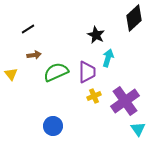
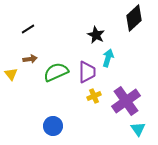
brown arrow: moved 4 px left, 4 px down
purple cross: moved 1 px right
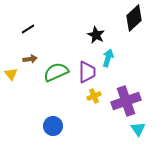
purple cross: rotated 16 degrees clockwise
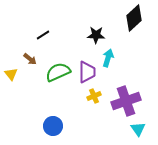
black line: moved 15 px right, 6 px down
black star: rotated 24 degrees counterclockwise
brown arrow: rotated 48 degrees clockwise
green semicircle: moved 2 px right
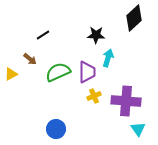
yellow triangle: rotated 40 degrees clockwise
purple cross: rotated 24 degrees clockwise
blue circle: moved 3 px right, 3 px down
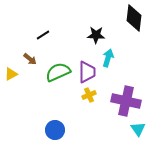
black diamond: rotated 40 degrees counterclockwise
yellow cross: moved 5 px left, 1 px up
purple cross: rotated 8 degrees clockwise
blue circle: moved 1 px left, 1 px down
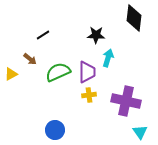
yellow cross: rotated 16 degrees clockwise
cyan triangle: moved 2 px right, 3 px down
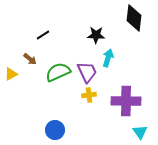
purple trapezoid: rotated 25 degrees counterclockwise
purple cross: rotated 12 degrees counterclockwise
